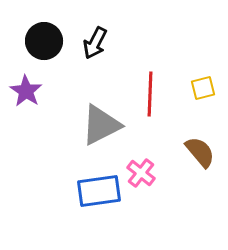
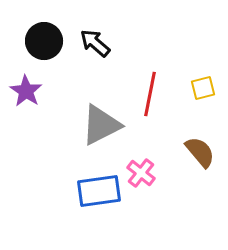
black arrow: rotated 104 degrees clockwise
red line: rotated 9 degrees clockwise
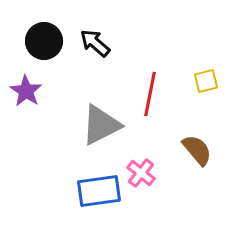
yellow square: moved 3 px right, 7 px up
brown semicircle: moved 3 px left, 2 px up
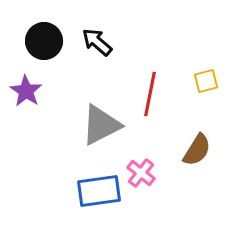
black arrow: moved 2 px right, 1 px up
brown semicircle: rotated 72 degrees clockwise
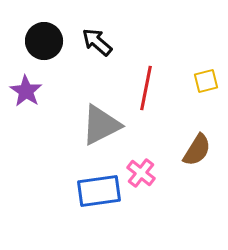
red line: moved 4 px left, 6 px up
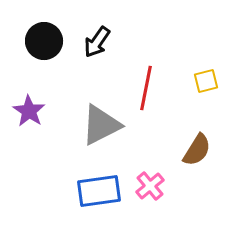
black arrow: rotated 96 degrees counterclockwise
purple star: moved 3 px right, 20 px down
pink cross: moved 9 px right, 13 px down; rotated 12 degrees clockwise
